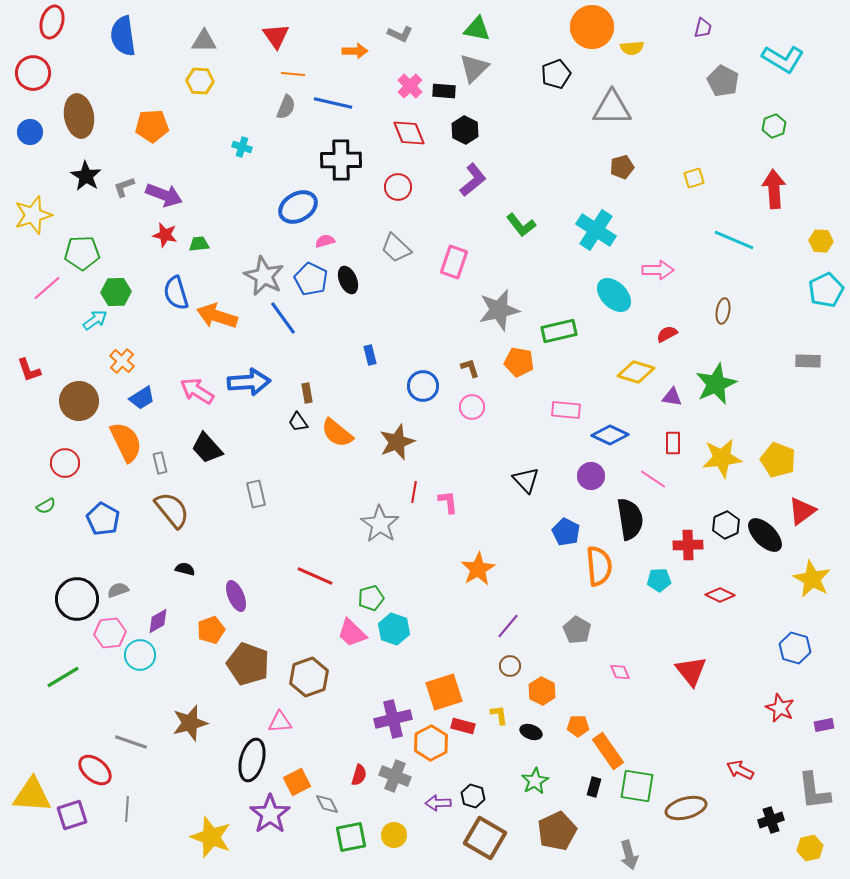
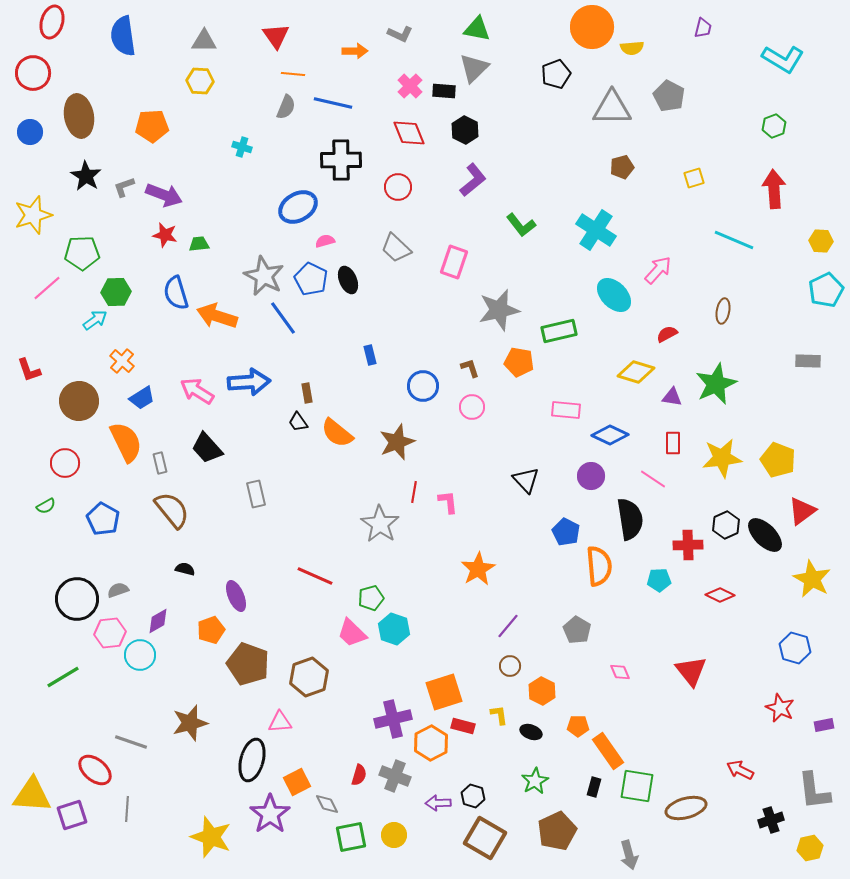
gray pentagon at (723, 81): moved 54 px left, 15 px down
pink arrow at (658, 270): rotated 48 degrees counterclockwise
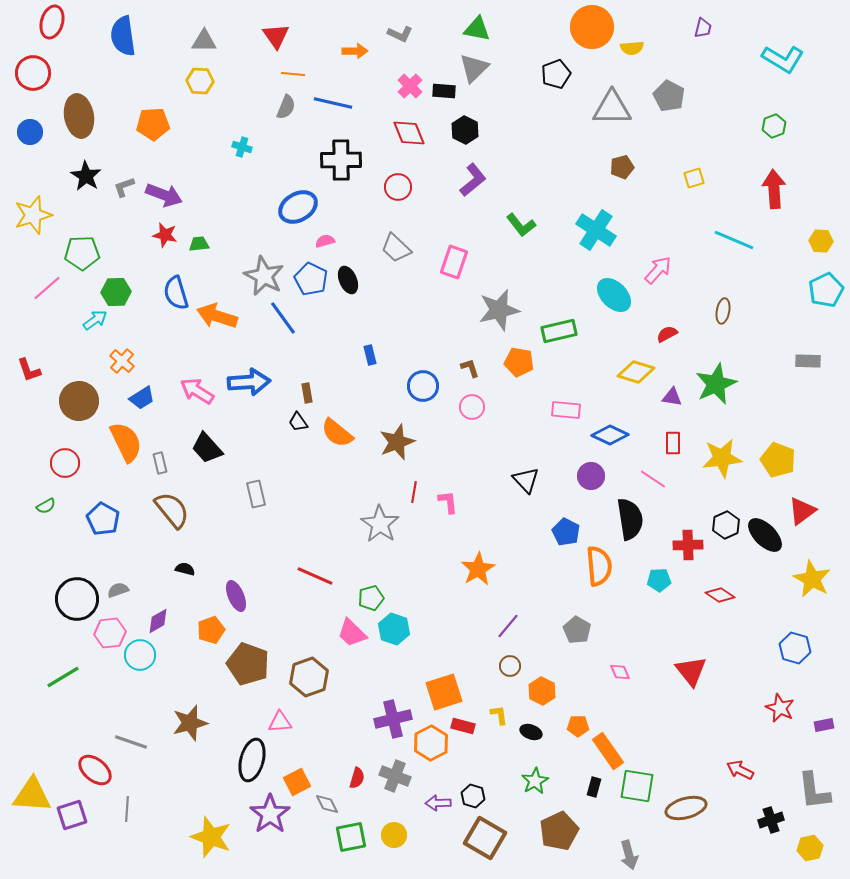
orange pentagon at (152, 126): moved 1 px right, 2 px up
red diamond at (720, 595): rotated 8 degrees clockwise
red semicircle at (359, 775): moved 2 px left, 3 px down
brown pentagon at (557, 831): moved 2 px right
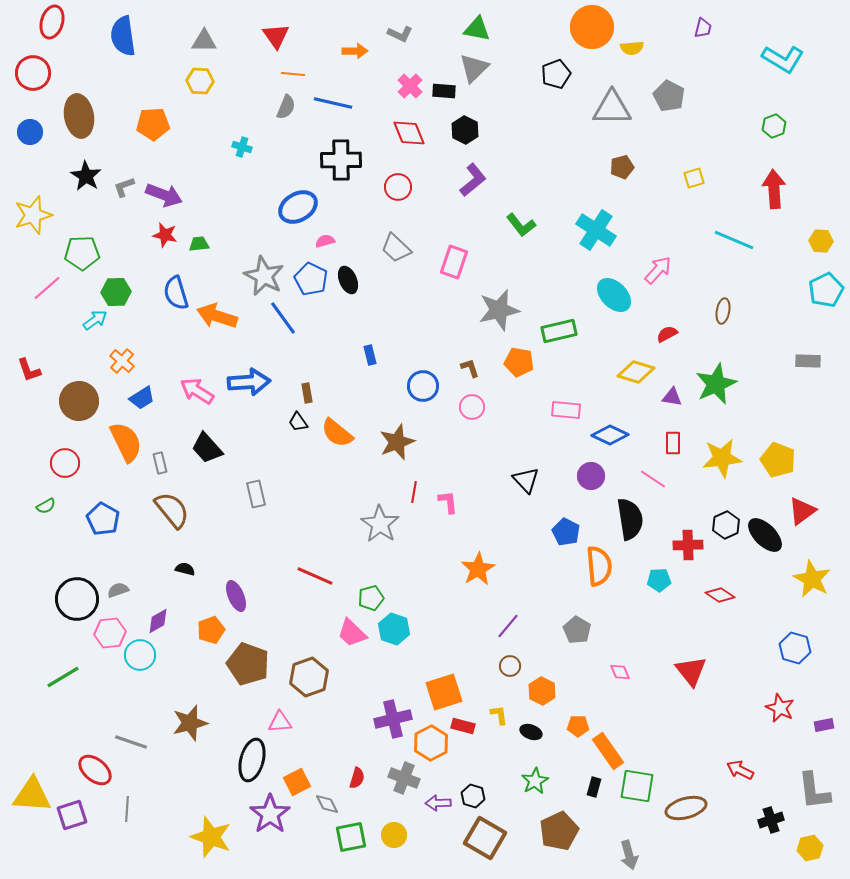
gray cross at (395, 776): moved 9 px right, 2 px down
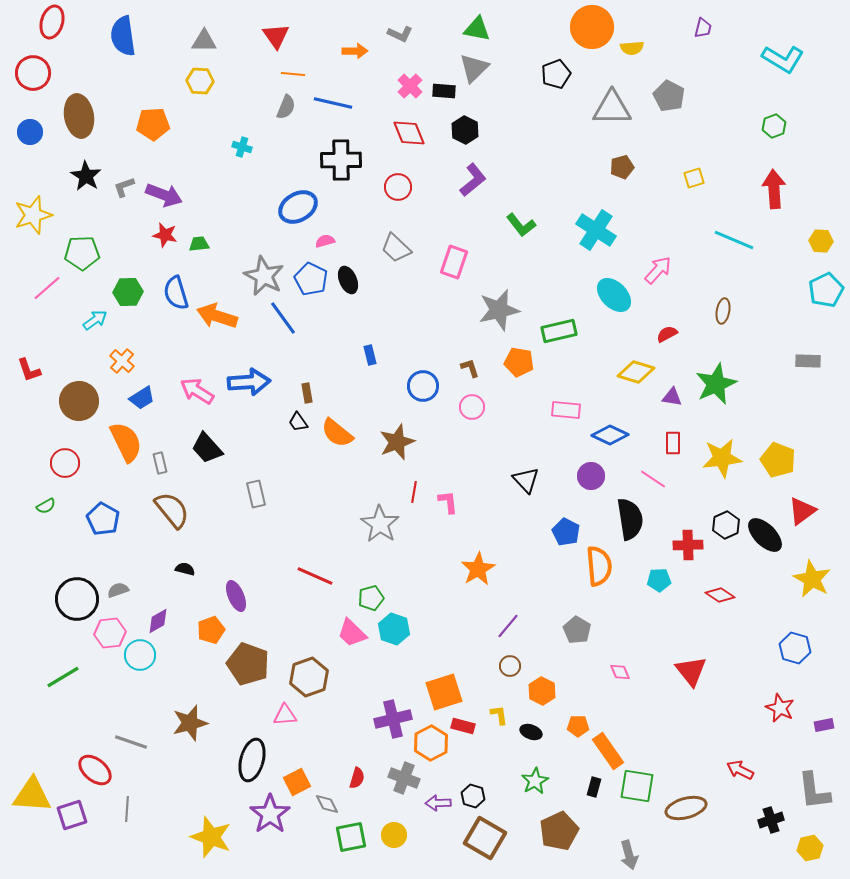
green hexagon at (116, 292): moved 12 px right
pink triangle at (280, 722): moved 5 px right, 7 px up
